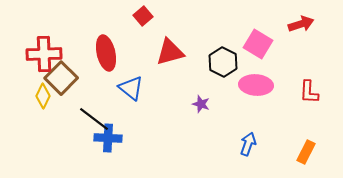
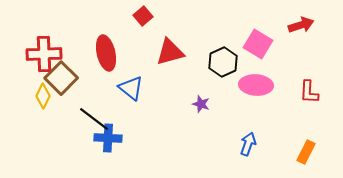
red arrow: moved 1 px down
black hexagon: rotated 8 degrees clockwise
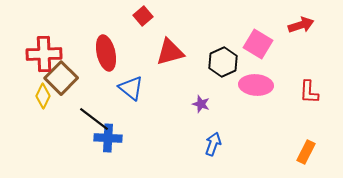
blue arrow: moved 35 px left
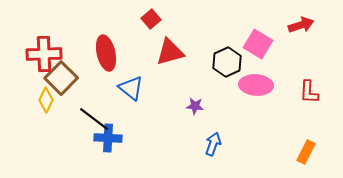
red square: moved 8 px right, 3 px down
black hexagon: moved 4 px right
yellow diamond: moved 3 px right, 4 px down
purple star: moved 6 px left, 2 px down; rotated 12 degrees counterclockwise
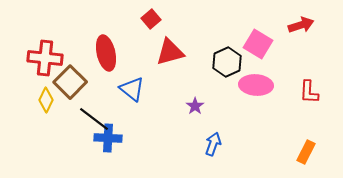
red cross: moved 1 px right, 4 px down; rotated 8 degrees clockwise
brown square: moved 9 px right, 4 px down
blue triangle: moved 1 px right, 1 px down
purple star: rotated 30 degrees clockwise
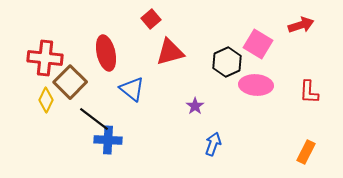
blue cross: moved 2 px down
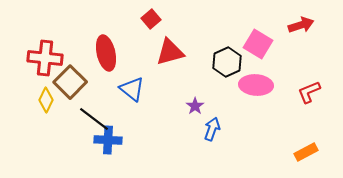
red L-shape: rotated 65 degrees clockwise
blue arrow: moved 1 px left, 15 px up
orange rectangle: rotated 35 degrees clockwise
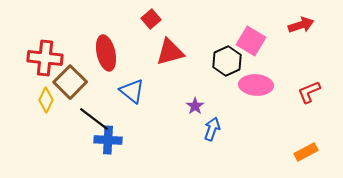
pink square: moved 7 px left, 3 px up
black hexagon: moved 1 px up
blue triangle: moved 2 px down
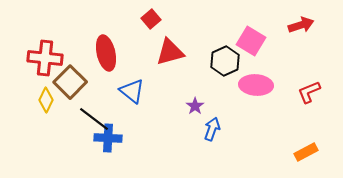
black hexagon: moved 2 px left
blue cross: moved 2 px up
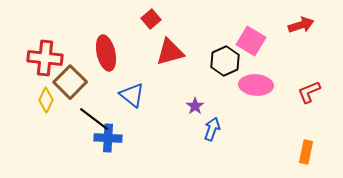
blue triangle: moved 4 px down
orange rectangle: rotated 50 degrees counterclockwise
